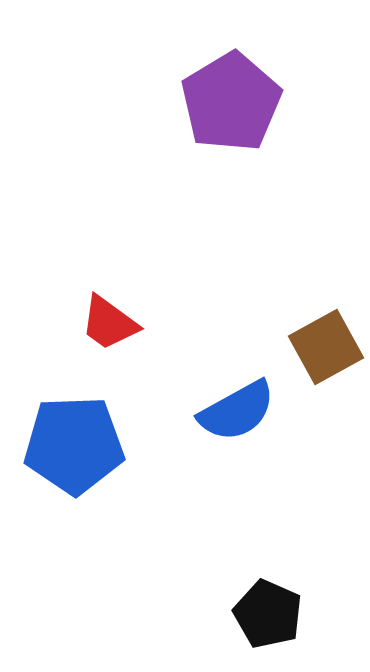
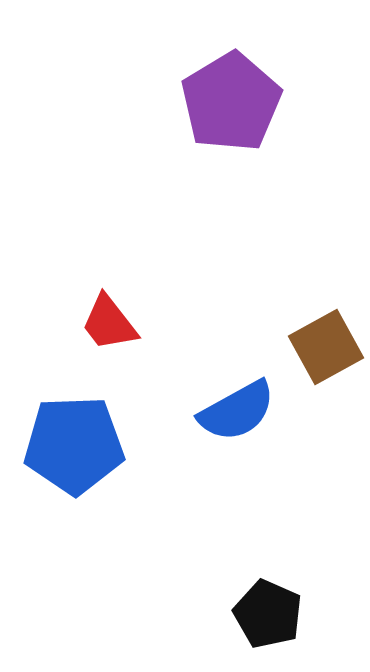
red trapezoid: rotated 16 degrees clockwise
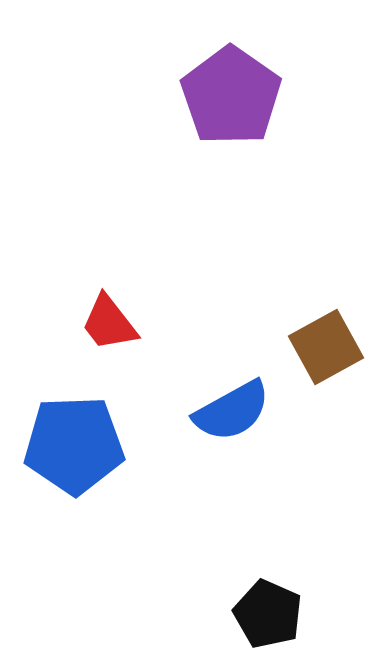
purple pentagon: moved 6 px up; rotated 6 degrees counterclockwise
blue semicircle: moved 5 px left
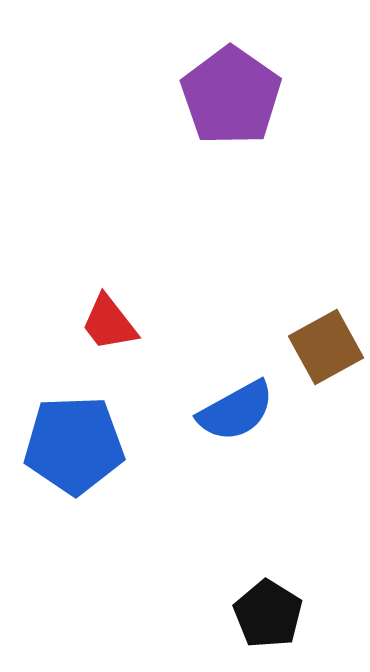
blue semicircle: moved 4 px right
black pentagon: rotated 8 degrees clockwise
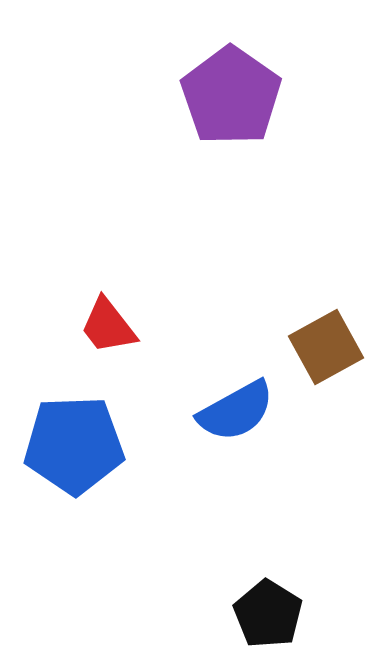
red trapezoid: moved 1 px left, 3 px down
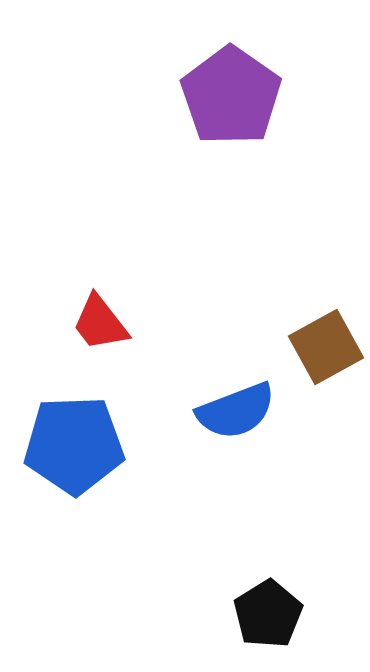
red trapezoid: moved 8 px left, 3 px up
blue semicircle: rotated 8 degrees clockwise
black pentagon: rotated 8 degrees clockwise
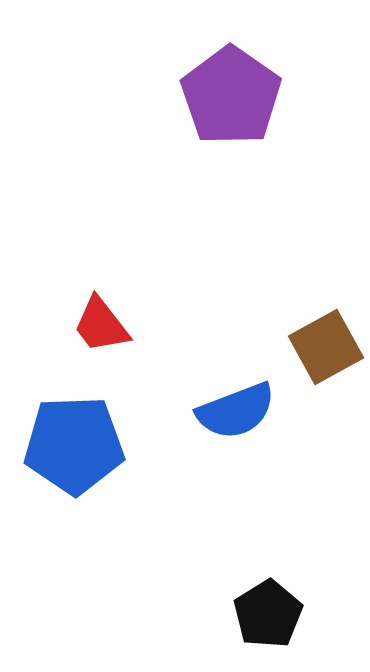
red trapezoid: moved 1 px right, 2 px down
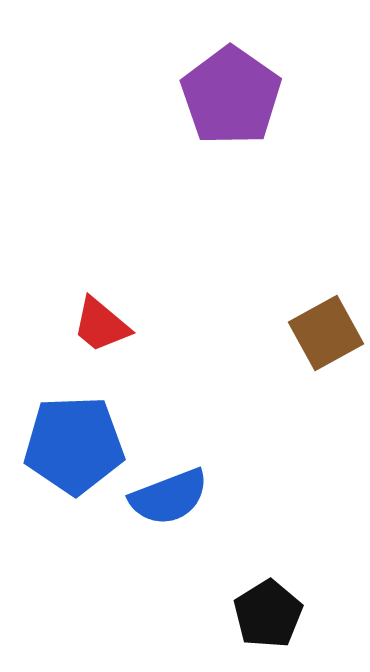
red trapezoid: rotated 12 degrees counterclockwise
brown square: moved 14 px up
blue semicircle: moved 67 px left, 86 px down
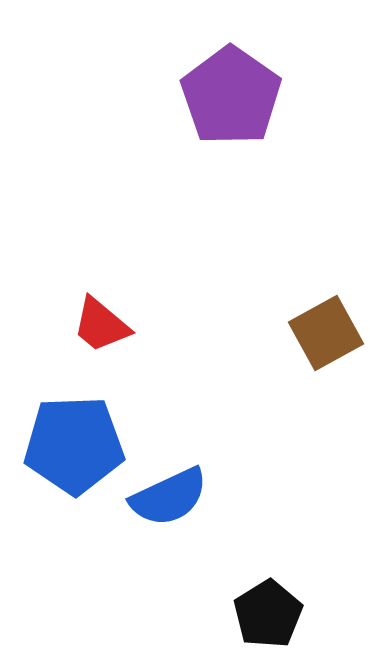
blue semicircle: rotated 4 degrees counterclockwise
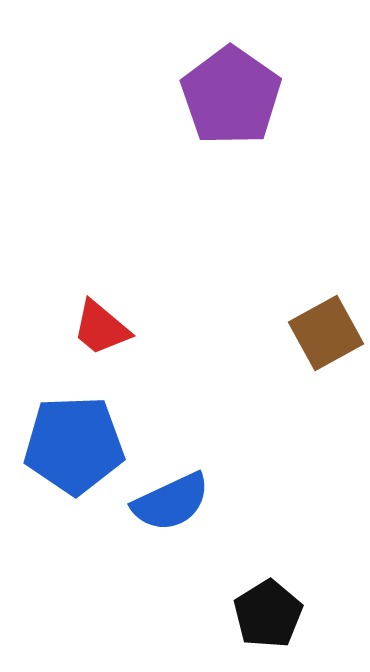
red trapezoid: moved 3 px down
blue semicircle: moved 2 px right, 5 px down
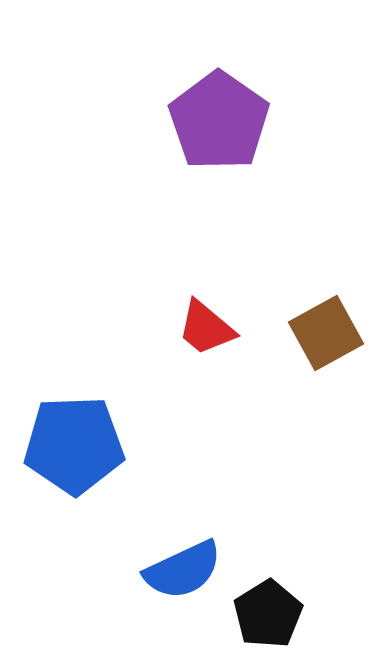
purple pentagon: moved 12 px left, 25 px down
red trapezoid: moved 105 px right
blue semicircle: moved 12 px right, 68 px down
